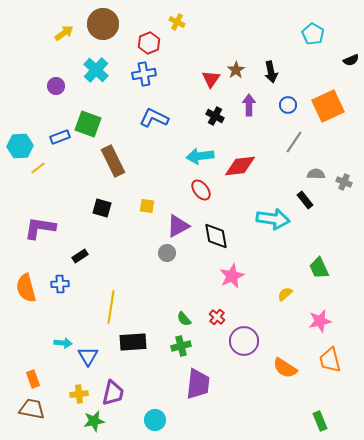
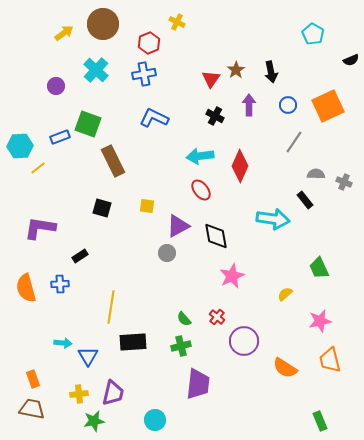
red diamond at (240, 166): rotated 60 degrees counterclockwise
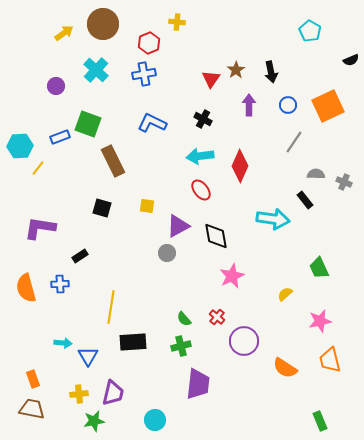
yellow cross at (177, 22): rotated 21 degrees counterclockwise
cyan pentagon at (313, 34): moved 3 px left, 3 px up
black cross at (215, 116): moved 12 px left, 3 px down
blue L-shape at (154, 118): moved 2 px left, 5 px down
yellow line at (38, 168): rotated 14 degrees counterclockwise
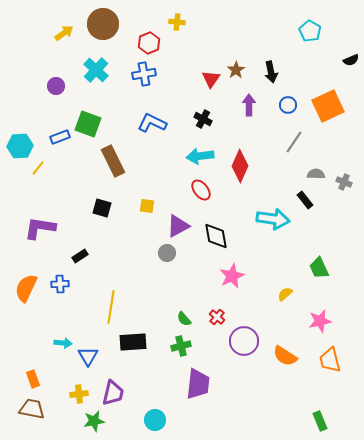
orange semicircle at (26, 288): rotated 40 degrees clockwise
orange semicircle at (285, 368): moved 12 px up
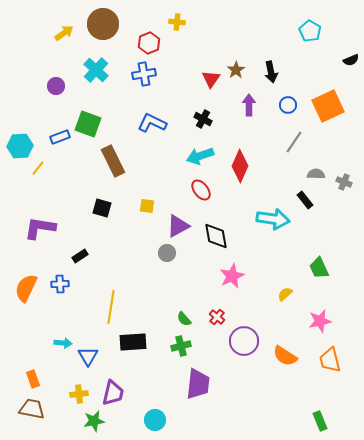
cyan arrow at (200, 156): rotated 12 degrees counterclockwise
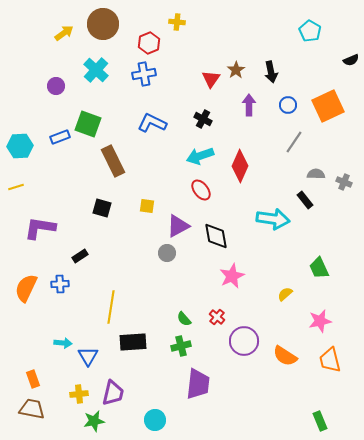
yellow line at (38, 168): moved 22 px left, 19 px down; rotated 35 degrees clockwise
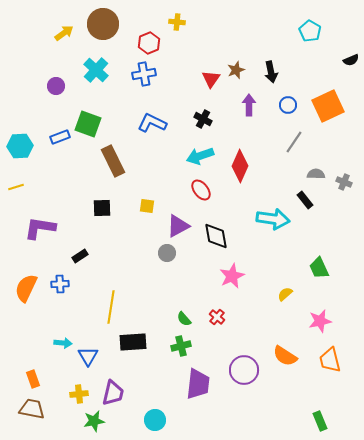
brown star at (236, 70): rotated 12 degrees clockwise
black square at (102, 208): rotated 18 degrees counterclockwise
purple circle at (244, 341): moved 29 px down
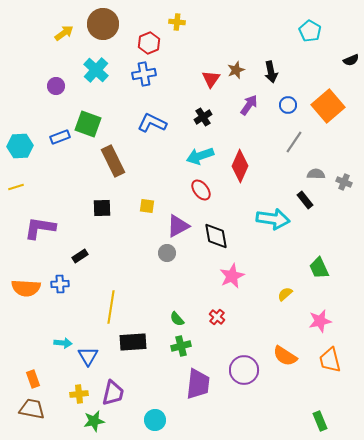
purple arrow at (249, 105): rotated 35 degrees clockwise
orange square at (328, 106): rotated 16 degrees counterclockwise
black cross at (203, 119): moved 2 px up; rotated 30 degrees clockwise
orange semicircle at (26, 288): rotated 112 degrees counterclockwise
green semicircle at (184, 319): moved 7 px left
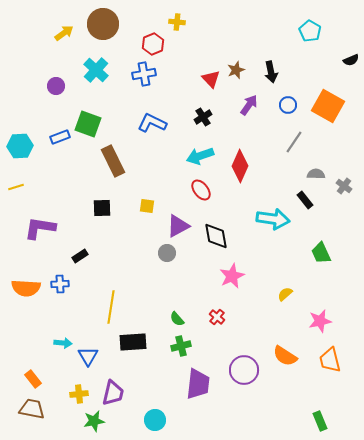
red hexagon at (149, 43): moved 4 px right, 1 px down
red triangle at (211, 79): rotated 18 degrees counterclockwise
orange square at (328, 106): rotated 20 degrees counterclockwise
gray cross at (344, 182): moved 4 px down; rotated 14 degrees clockwise
green trapezoid at (319, 268): moved 2 px right, 15 px up
orange rectangle at (33, 379): rotated 18 degrees counterclockwise
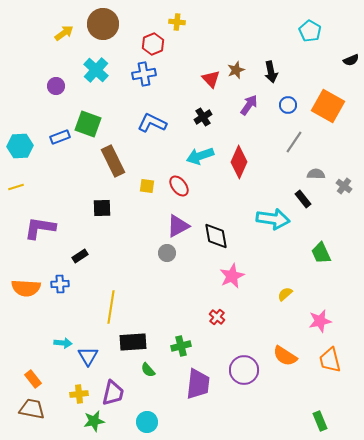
red diamond at (240, 166): moved 1 px left, 4 px up
red ellipse at (201, 190): moved 22 px left, 4 px up
black rectangle at (305, 200): moved 2 px left, 1 px up
yellow square at (147, 206): moved 20 px up
green semicircle at (177, 319): moved 29 px left, 51 px down
cyan circle at (155, 420): moved 8 px left, 2 px down
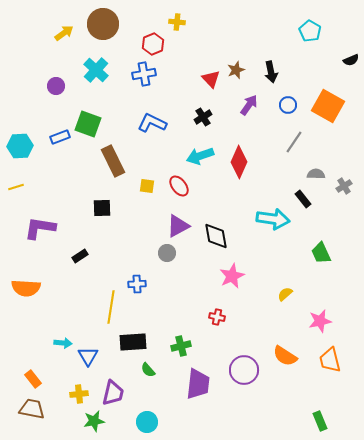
gray cross at (344, 186): rotated 21 degrees clockwise
blue cross at (60, 284): moved 77 px right
red cross at (217, 317): rotated 28 degrees counterclockwise
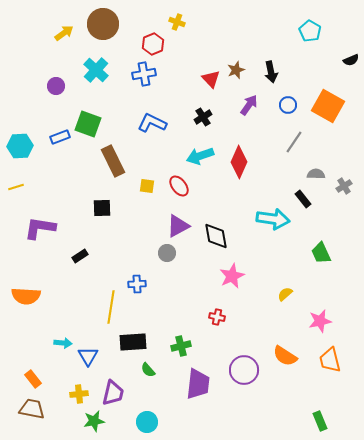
yellow cross at (177, 22): rotated 14 degrees clockwise
orange semicircle at (26, 288): moved 8 px down
